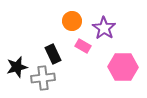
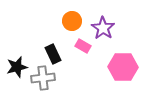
purple star: moved 1 px left
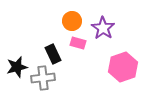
pink rectangle: moved 5 px left, 3 px up; rotated 14 degrees counterclockwise
pink hexagon: rotated 20 degrees counterclockwise
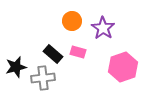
pink rectangle: moved 9 px down
black rectangle: rotated 24 degrees counterclockwise
black star: moved 1 px left
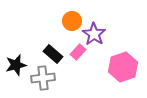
purple star: moved 9 px left, 6 px down
pink rectangle: rotated 63 degrees counterclockwise
black star: moved 2 px up
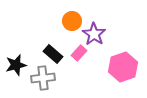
pink rectangle: moved 1 px right, 1 px down
